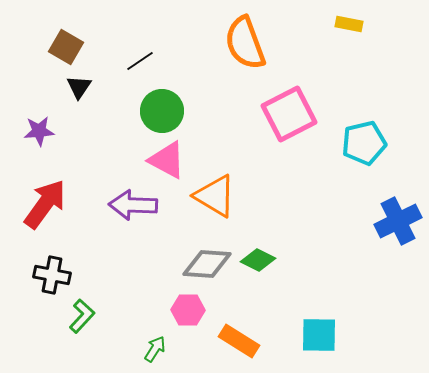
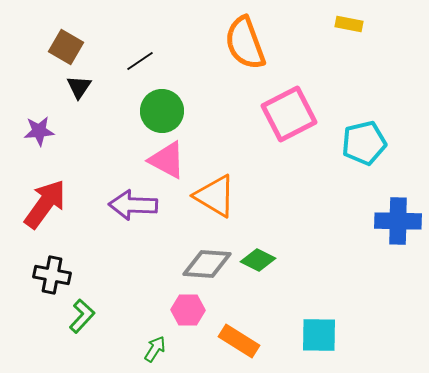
blue cross: rotated 27 degrees clockwise
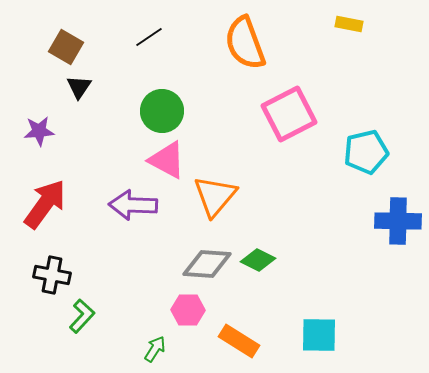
black line: moved 9 px right, 24 px up
cyan pentagon: moved 2 px right, 9 px down
orange triangle: rotated 39 degrees clockwise
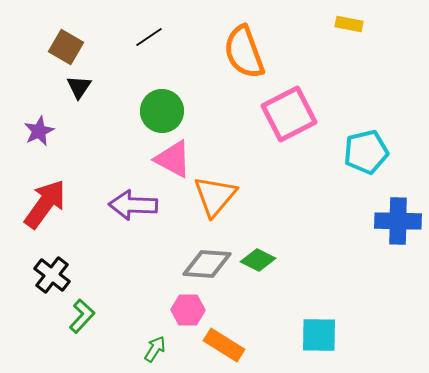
orange semicircle: moved 1 px left, 9 px down
purple star: rotated 20 degrees counterclockwise
pink triangle: moved 6 px right, 1 px up
black cross: rotated 27 degrees clockwise
orange rectangle: moved 15 px left, 4 px down
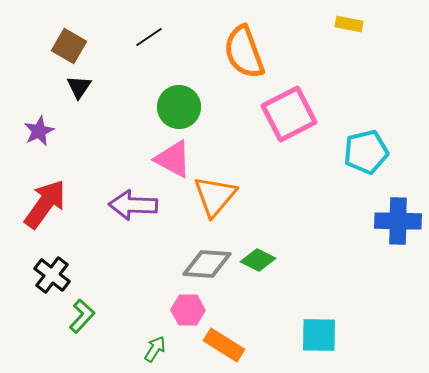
brown square: moved 3 px right, 1 px up
green circle: moved 17 px right, 4 px up
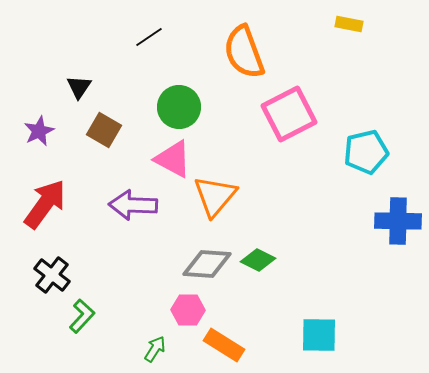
brown square: moved 35 px right, 84 px down
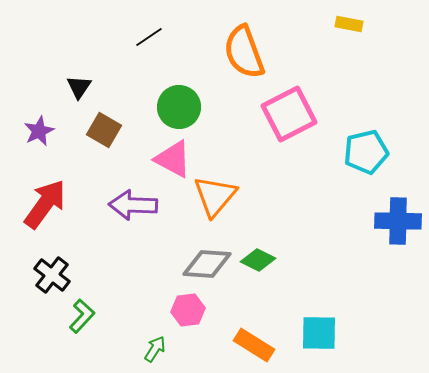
pink hexagon: rotated 8 degrees counterclockwise
cyan square: moved 2 px up
orange rectangle: moved 30 px right
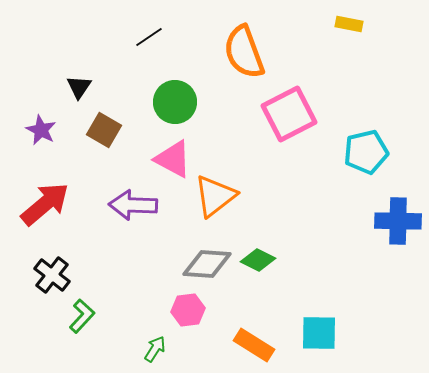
green circle: moved 4 px left, 5 px up
purple star: moved 2 px right, 1 px up; rotated 20 degrees counterclockwise
orange triangle: rotated 12 degrees clockwise
red arrow: rotated 14 degrees clockwise
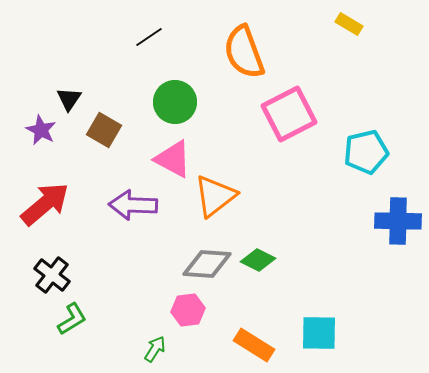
yellow rectangle: rotated 20 degrees clockwise
black triangle: moved 10 px left, 12 px down
green L-shape: moved 10 px left, 3 px down; rotated 16 degrees clockwise
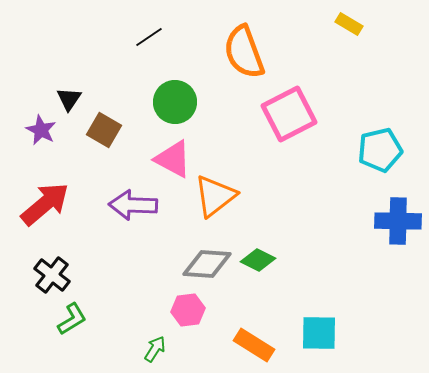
cyan pentagon: moved 14 px right, 2 px up
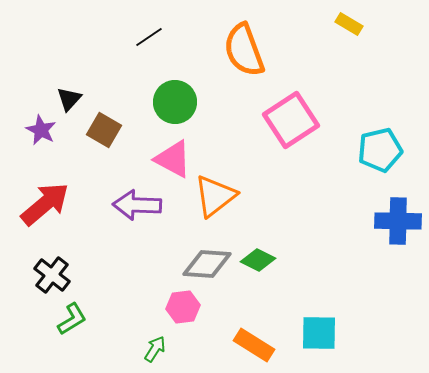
orange semicircle: moved 2 px up
black triangle: rotated 8 degrees clockwise
pink square: moved 2 px right, 6 px down; rotated 6 degrees counterclockwise
purple arrow: moved 4 px right
pink hexagon: moved 5 px left, 3 px up
